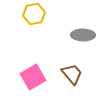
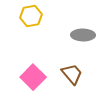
yellow hexagon: moved 3 px left, 2 px down
pink square: rotated 15 degrees counterclockwise
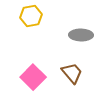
gray ellipse: moved 2 px left
brown trapezoid: moved 1 px up
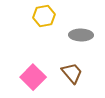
yellow hexagon: moved 13 px right
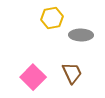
yellow hexagon: moved 8 px right, 2 px down
brown trapezoid: rotated 15 degrees clockwise
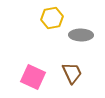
pink square: rotated 20 degrees counterclockwise
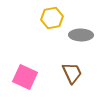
pink square: moved 8 px left
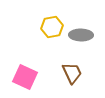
yellow hexagon: moved 9 px down
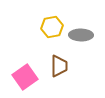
brown trapezoid: moved 13 px left, 7 px up; rotated 25 degrees clockwise
pink square: rotated 30 degrees clockwise
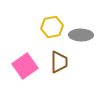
brown trapezoid: moved 4 px up
pink square: moved 11 px up
